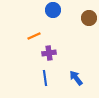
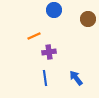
blue circle: moved 1 px right
brown circle: moved 1 px left, 1 px down
purple cross: moved 1 px up
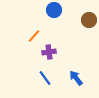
brown circle: moved 1 px right, 1 px down
orange line: rotated 24 degrees counterclockwise
blue line: rotated 28 degrees counterclockwise
